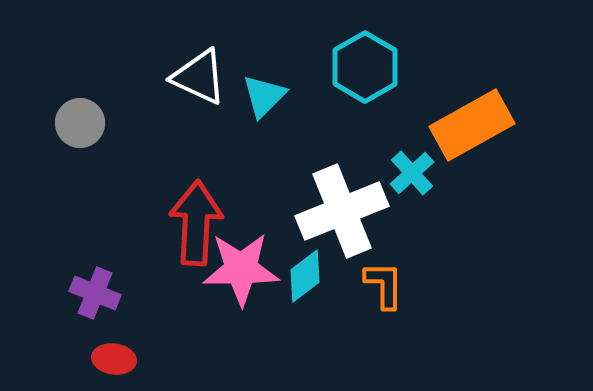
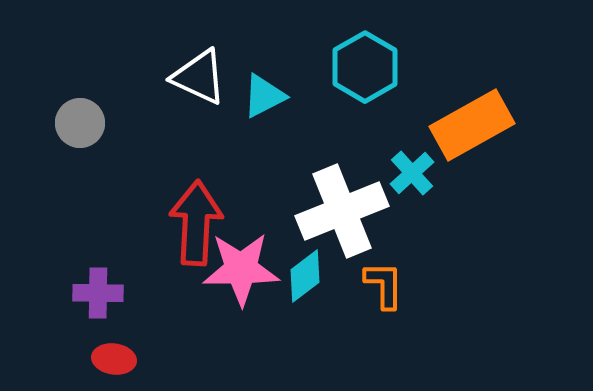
cyan triangle: rotated 18 degrees clockwise
purple cross: moved 3 px right; rotated 21 degrees counterclockwise
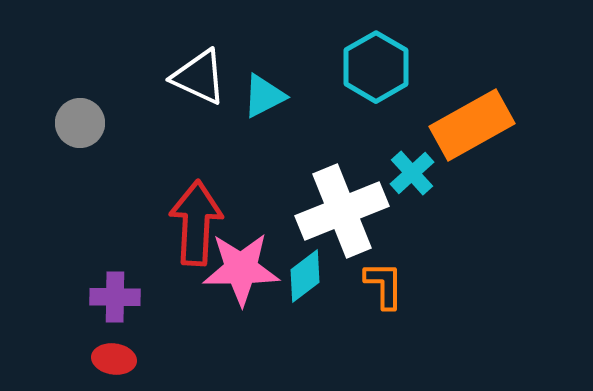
cyan hexagon: moved 11 px right
purple cross: moved 17 px right, 4 px down
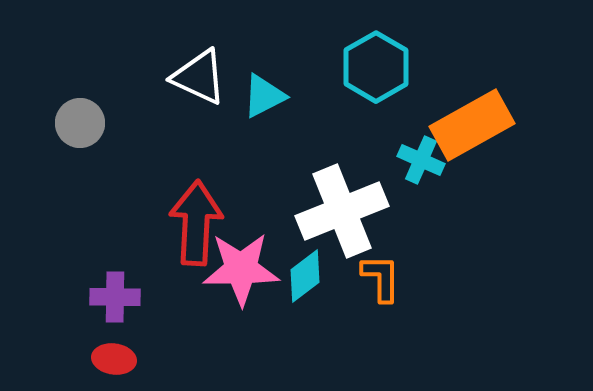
cyan cross: moved 9 px right, 13 px up; rotated 24 degrees counterclockwise
orange L-shape: moved 3 px left, 7 px up
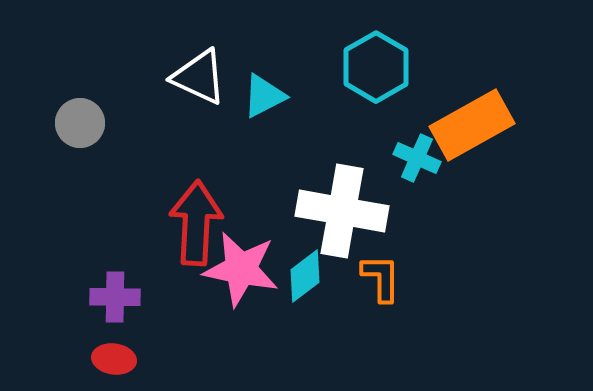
cyan cross: moved 4 px left, 2 px up
white cross: rotated 32 degrees clockwise
pink star: rotated 12 degrees clockwise
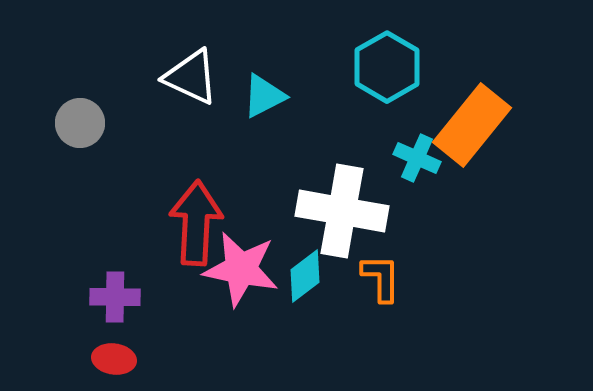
cyan hexagon: moved 11 px right
white triangle: moved 8 px left
orange rectangle: rotated 22 degrees counterclockwise
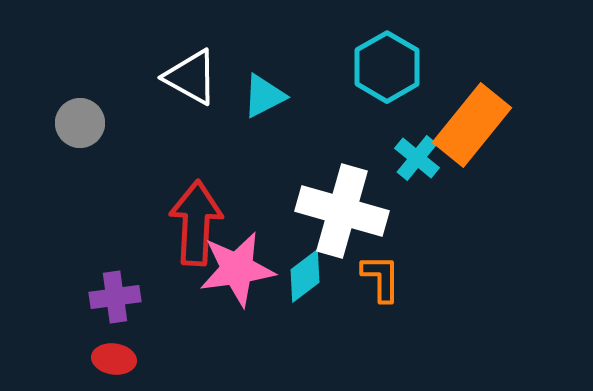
white triangle: rotated 4 degrees clockwise
cyan cross: rotated 15 degrees clockwise
white cross: rotated 6 degrees clockwise
pink star: moved 4 px left; rotated 20 degrees counterclockwise
purple cross: rotated 9 degrees counterclockwise
